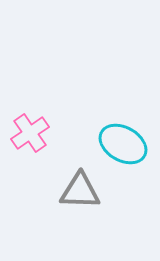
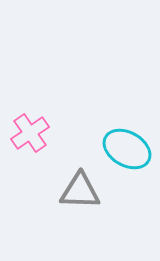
cyan ellipse: moved 4 px right, 5 px down
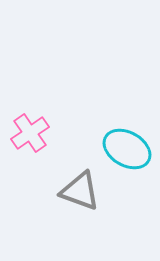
gray triangle: rotated 18 degrees clockwise
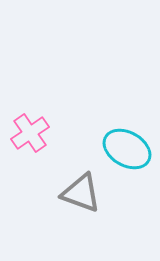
gray triangle: moved 1 px right, 2 px down
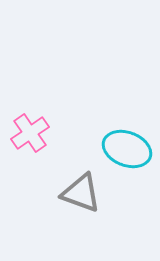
cyan ellipse: rotated 9 degrees counterclockwise
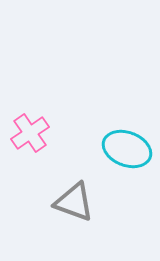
gray triangle: moved 7 px left, 9 px down
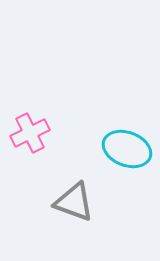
pink cross: rotated 9 degrees clockwise
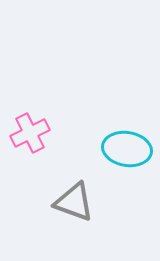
cyan ellipse: rotated 12 degrees counterclockwise
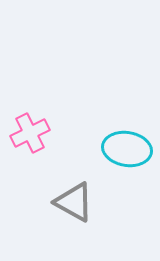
gray triangle: rotated 9 degrees clockwise
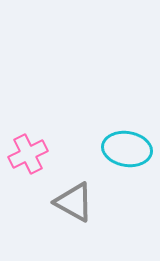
pink cross: moved 2 px left, 21 px down
